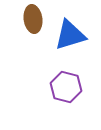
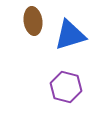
brown ellipse: moved 2 px down
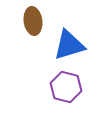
blue triangle: moved 1 px left, 10 px down
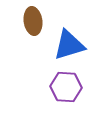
purple hexagon: rotated 12 degrees counterclockwise
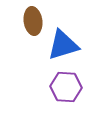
blue triangle: moved 6 px left
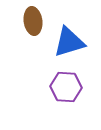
blue triangle: moved 6 px right, 3 px up
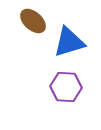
brown ellipse: rotated 40 degrees counterclockwise
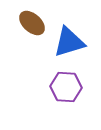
brown ellipse: moved 1 px left, 2 px down
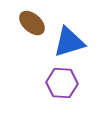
purple hexagon: moved 4 px left, 4 px up
